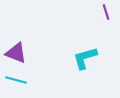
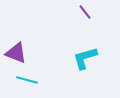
purple line: moved 21 px left; rotated 21 degrees counterclockwise
cyan line: moved 11 px right
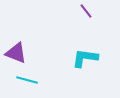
purple line: moved 1 px right, 1 px up
cyan L-shape: rotated 24 degrees clockwise
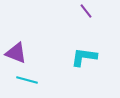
cyan L-shape: moved 1 px left, 1 px up
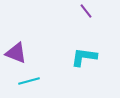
cyan line: moved 2 px right, 1 px down; rotated 30 degrees counterclockwise
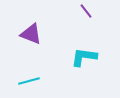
purple triangle: moved 15 px right, 19 px up
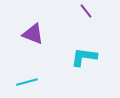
purple triangle: moved 2 px right
cyan line: moved 2 px left, 1 px down
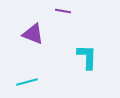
purple line: moved 23 px left; rotated 42 degrees counterclockwise
cyan L-shape: moved 3 px right; rotated 84 degrees clockwise
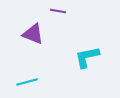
purple line: moved 5 px left
cyan L-shape: rotated 104 degrees counterclockwise
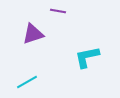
purple triangle: rotated 40 degrees counterclockwise
cyan line: rotated 15 degrees counterclockwise
